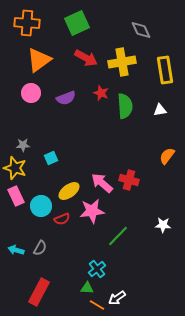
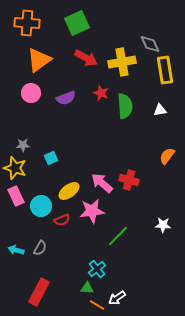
gray diamond: moved 9 px right, 14 px down
red semicircle: moved 1 px down
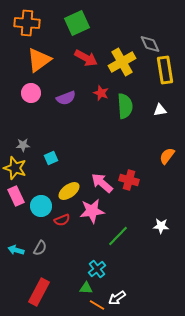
yellow cross: rotated 20 degrees counterclockwise
white star: moved 2 px left, 1 px down
green triangle: moved 1 px left
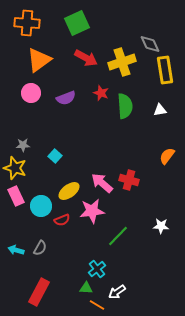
yellow cross: rotated 12 degrees clockwise
cyan square: moved 4 px right, 2 px up; rotated 24 degrees counterclockwise
white arrow: moved 6 px up
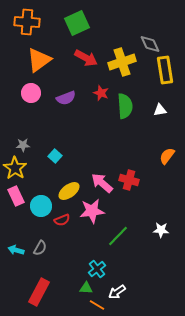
orange cross: moved 1 px up
yellow star: rotated 15 degrees clockwise
white star: moved 4 px down
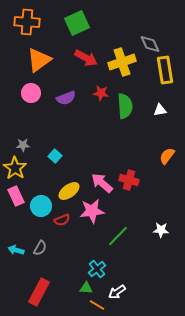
red star: rotated 14 degrees counterclockwise
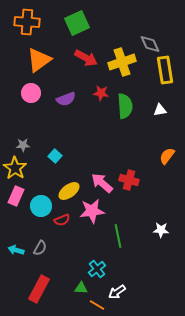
purple semicircle: moved 1 px down
pink rectangle: rotated 48 degrees clockwise
green line: rotated 55 degrees counterclockwise
green triangle: moved 5 px left
red rectangle: moved 3 px up
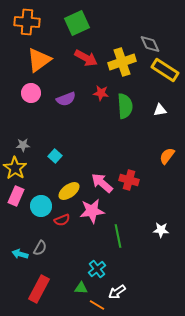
yellow rectangle: rotated 48 degrees counterclockwise
cyan arrow: moved 4 px right, 4 px down
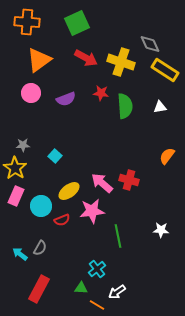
yellow cross: moved 1 px left; rotated 36 degrees clockwise
white triangle: moved 3 px up
cyan arrow: rotated 21 degrees clockwise
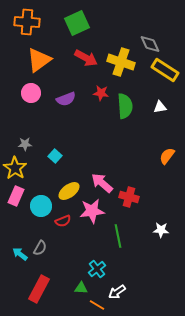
gray star: moved 2 px right, 1 px up
red cross: moved 17 px down
red semicircle: moved 1 px right, 1 px down
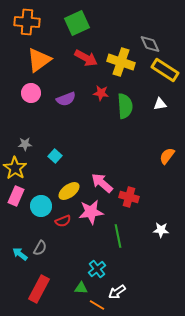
white triangle: moved 3 px up
pink star: moved 1 px left, 1 px down
